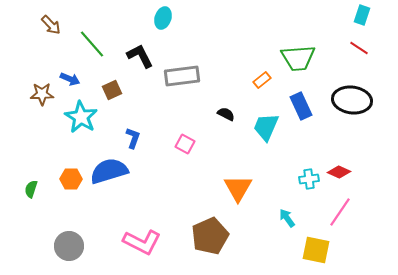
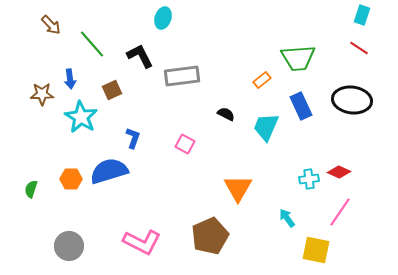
blue arrow: rotated 60 degrees clockwise
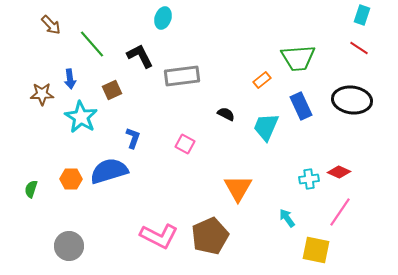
pink L-shape: moved 17 px right, 6 px up
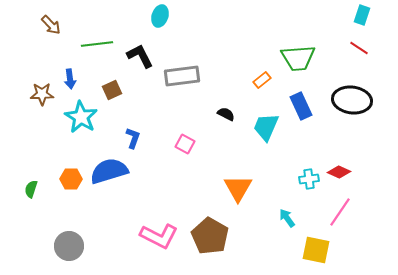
cyan ellipse: moved 3 px left, 2 px up
green line: moved 5 px right; rotated 56 degrees counterclockwise
brown pentagon: rotated 18 degrees counterclockwise
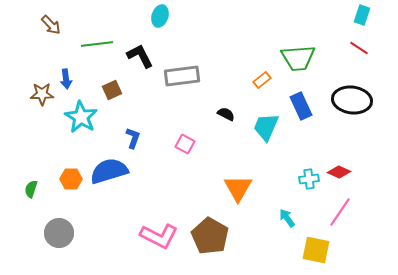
blue arrow: moved 4 px left
gray circle: moved 10 px left, 13 px up
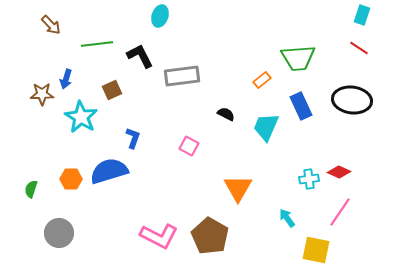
blue arrow: rotated 24 degrees clockwise
pink square: moved 4 px right, 2 px down
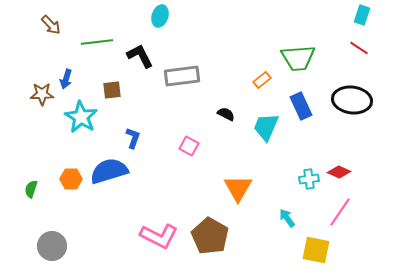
green line: moved 2 px up
brown square: rotated 18 degrees clockwise
gray circle: moved 7 px left, 13 px down
